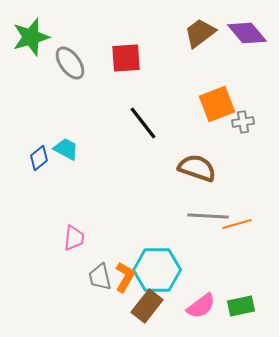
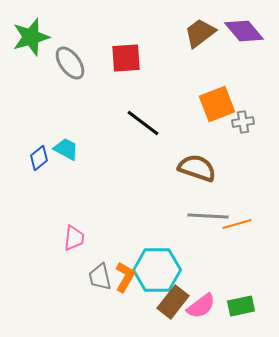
purple diamond: moved 3 px left, 2 px up
black line: rotated 15 degrees counterclockwise
brown rectangle: moved 26 px right, 4 px up
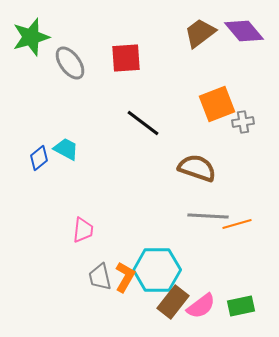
pink trapezoid: moved 9 px right, 8 px up
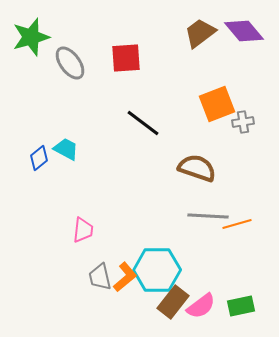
orange L-shape: rotated 20 degrees clockwise
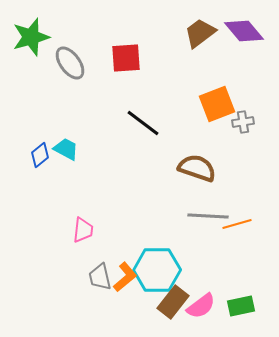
blue diamond: moved 1 px right, 3 px up
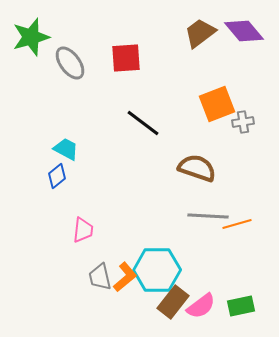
blue diamond: moved 17 px right, 21 px down
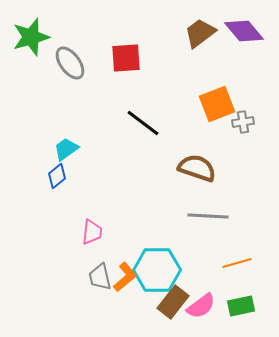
cyan trapezoid: rotated 64 degrees counterclockwise
orange line: moved 39 px down
pink trapezoid: moved 9 px right, 2 px down
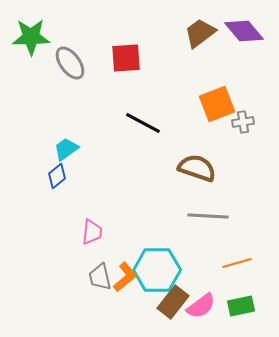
green star: rotated 15 degrees clockwise
black line: rotated 9 degrees counterclockwise
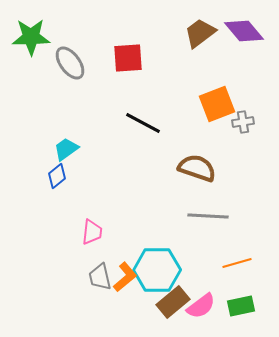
red square: moved 2 px right
brown rectangle: rotated 12 degrees clockwise
